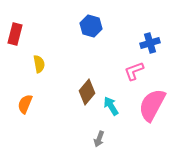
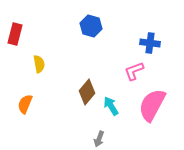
blue cross: rotated 24 degrees clockwise
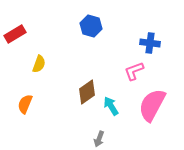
red rectangle: rotated 45 degrees clockwise
yellow semicircle: rotated 30 degrees clockwise
brown diamond: rotated 15 degrees clockwise
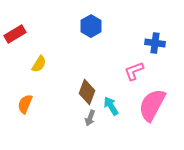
blue hexagon: rotated 15 degrees clockwise
blue cross: moved 5 px right
yellow semicircle: rotated 12 degrees clockwise
brown diamond: rotated 35 degrees counterclockwise
gray arrow: moved 9 px left, 21 px up
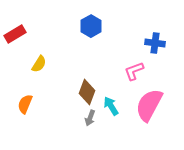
pink semicircle: moved 3 px left
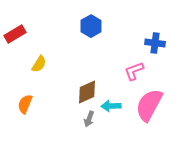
brown diamond: rotated 45 degrees clockwise
cyan arrow: rotated 60 degrees counterclockwise
gray arrow: moved 1 px left, 1 px down
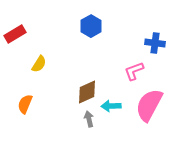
gray arrow: rotated 147 degrees clockwise
